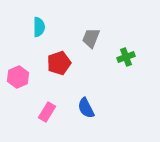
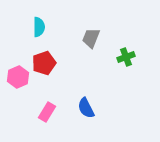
red pentagon: moved 15 px left
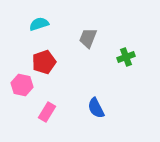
cyan semicircle: moved 3 px up; rotated 108 degrees counterclockwise
gray trapezoid: moved 3 px left
red pentagon: moved 1 px up
pink hexagon: moved 4 px right, 8 px down; rotated 25 degrees counterclockwise
blue semicircle: moved 10 px right
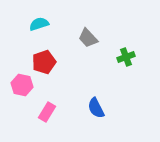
gray trapezoid: rotated 65 degrees counterclockwise
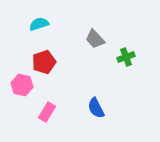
gray trapezoid: moved 7 px right, 1 px down
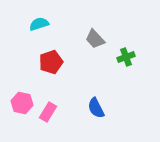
red pentagon: moved 7 px right
pink hexagon: moved 18 px down
pink rectangle: moved 1 px right
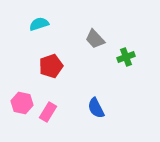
red pentagon: moved 4 px down
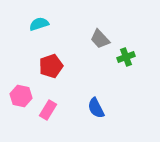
gray trapezoid: moved 5 px right
pink hexagon: moved 1 px left, 7 px up
pink rectangle: moved 2 px up
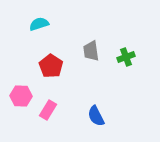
gray trapezoid: moved 9 px left, 12 px down; rotated 35 degrees clockwise
red pentagon: rotated 20 degrees counterclockwise
pink hexagon: rotated 10 degrees counterclockwise
blue semicircle: moved 8 px down
